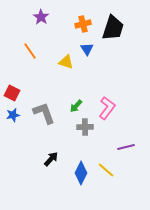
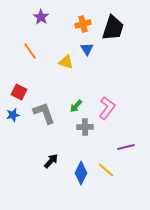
red square: moved 7 px right, 1 px up
black arrow: moved 2 px down
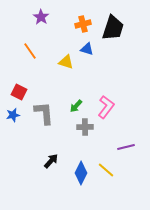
blue triangle: rotated 40 degrees counterclockwise
pink L-shape: moved 1 px left, 1 px up
gray L-shape: rotated 15 degrees clockwise
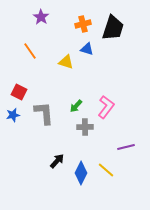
black arrow: moved 6 px right
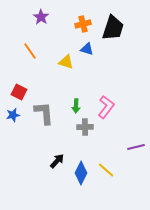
green arrow: rotated 40 degrees counterclockwise
purple line: moved 10 px right
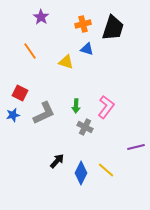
red square: moved 1 px right, 1 px down
gray L-shape: rotated 70 degrees clockwise
gray cross: rotated 28 degrees clockwise
